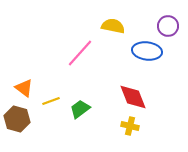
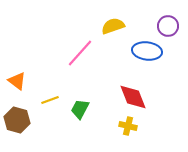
yellow semicircle: rotated 30 degrees counterclockwise
orange triangle: moved 7 px left, 7 px up
yellow line: moved 1 px left, 1 px up
green trapezoid: rotated 25 degrees counterclockwise
brown hexagon: moved 1 px down
yellow cross: moved 2 px left
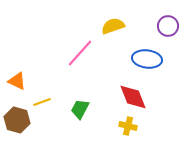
blue ellipse: moved 8 px down
orange triangle: rotated 12 degrees counterclockwise
yellow line: moved 8 px left, 2 px down
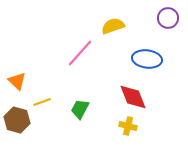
purple circle: moved 8 px up
orange triangle: rotated 18 degrees clockwise
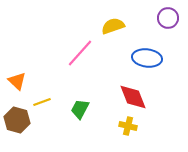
blue ellipse: moved 1 px up
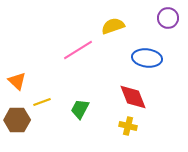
pink line: moved 2 px left, 3 px up; rotated 16 degrees clockwise
brown hexagon: rotated 15 degrees counterclockwise
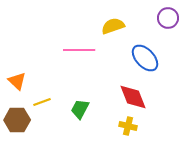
pink line: moved 1 px right; rotated 32 degrees clockwise
blue ellipse: moved 2 px left; rotated 40 degrees clockwise
